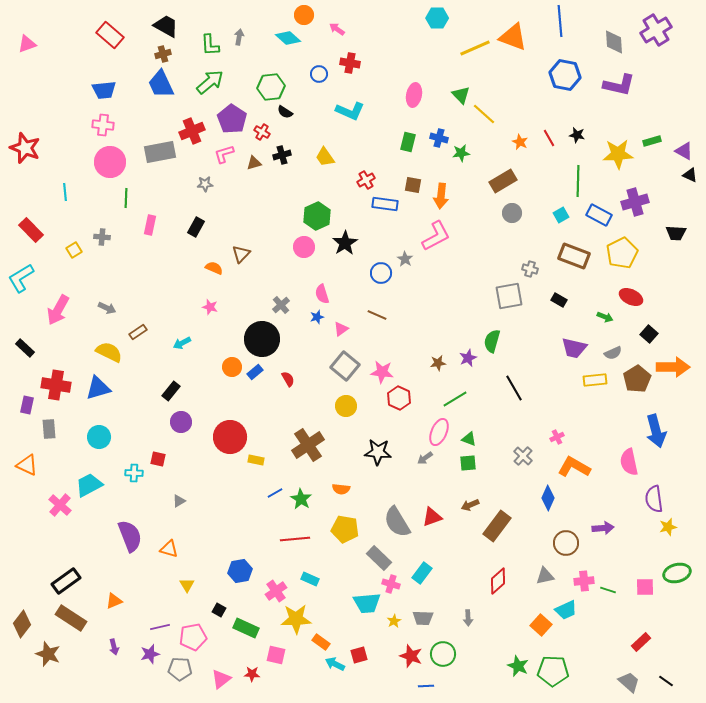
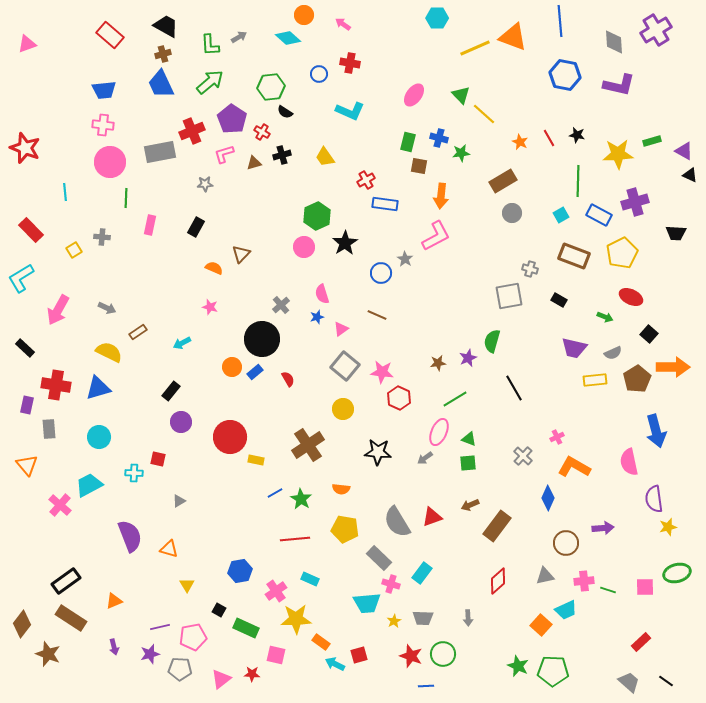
pink arrow at (337, 29): moved 6 px right, 5 px up
gray arrow at (239, 37): rotated 49 degrees clockwise
pink ellipse at (414, 95): rotated 25 degrees clockwise
brown square at (413, 185): moved 6 px right, 19 px up
yellow circle at (346, 406): moved 3 px left, 3 px down
orange triangle at (27, 465): rotated 25 degrees clockwise
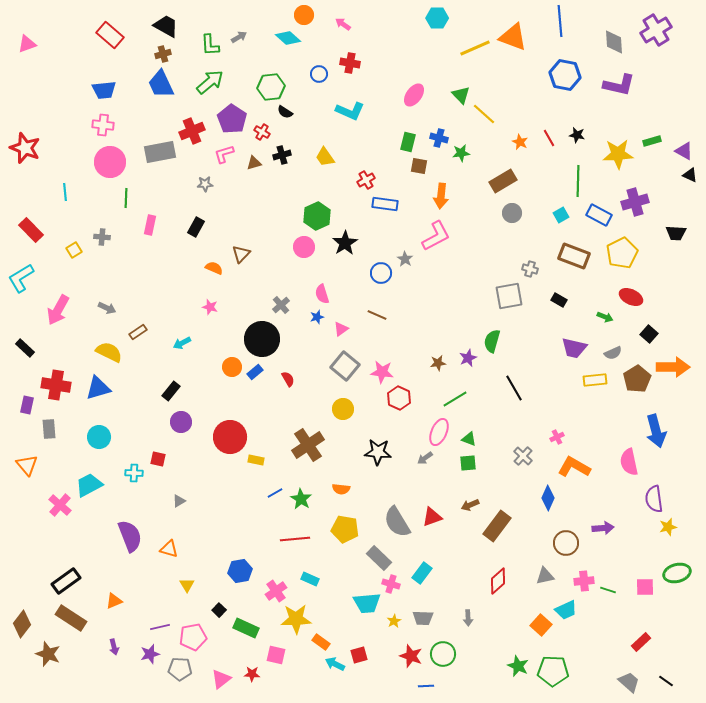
black square at (219, 610): rotated 16 degrees clockwise
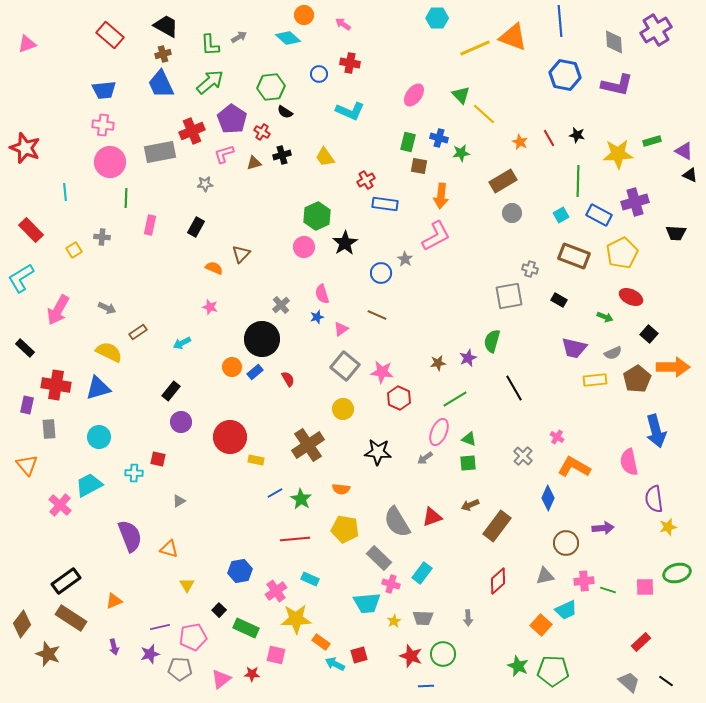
purple L-shape at (619, 85): moved 2 px left
pink cross at (557, 437): rotated 32 degrees counterclockwise
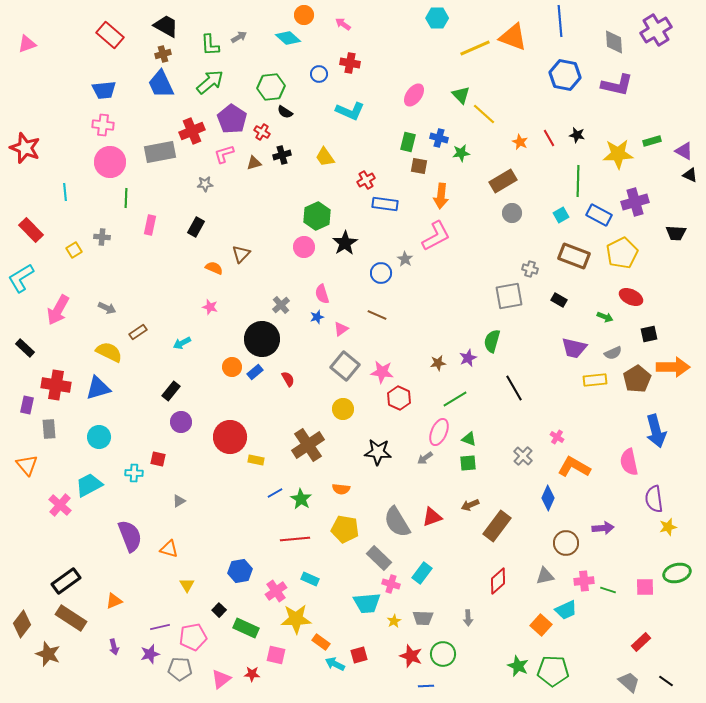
black square at (649, 334): rotated 36 degrees clockwise
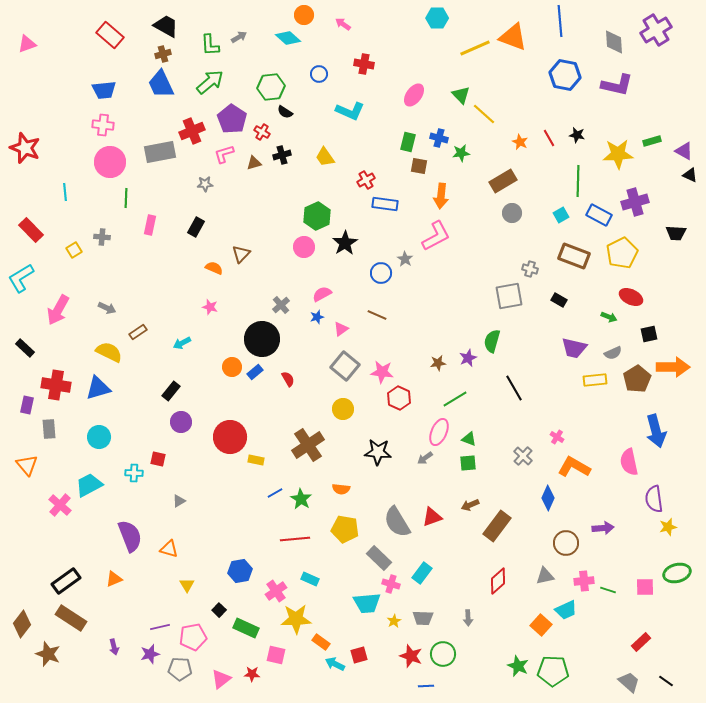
red cross at (350, 63): moved 14 px right, 1 px down
pink semicircle at (322, 294): rotated 78 degrees clockwise
green arrow at (605, 317): moved 4 px right
orange triangle at (114, 601): moved 22 px up
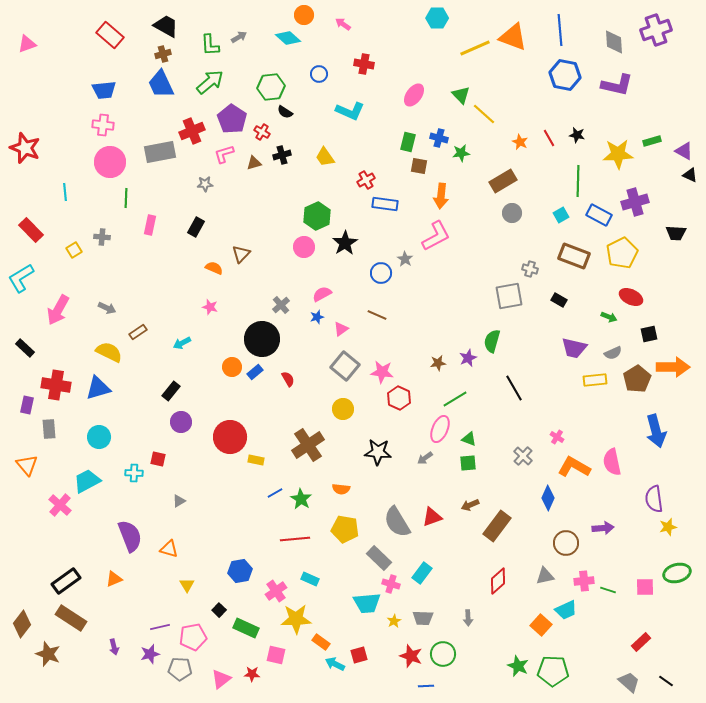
blue line at (560, 21): moved 9 px down
purple cross at (656, 30): rotated 12 degrees clockwise
pink ellipse at (439, 432): moved 1 px right, 3 px up
pink semicircle at (629, 462): moved 17 px left
cyan trapezoid at (89, 485): moved 2 px left, 4 px up
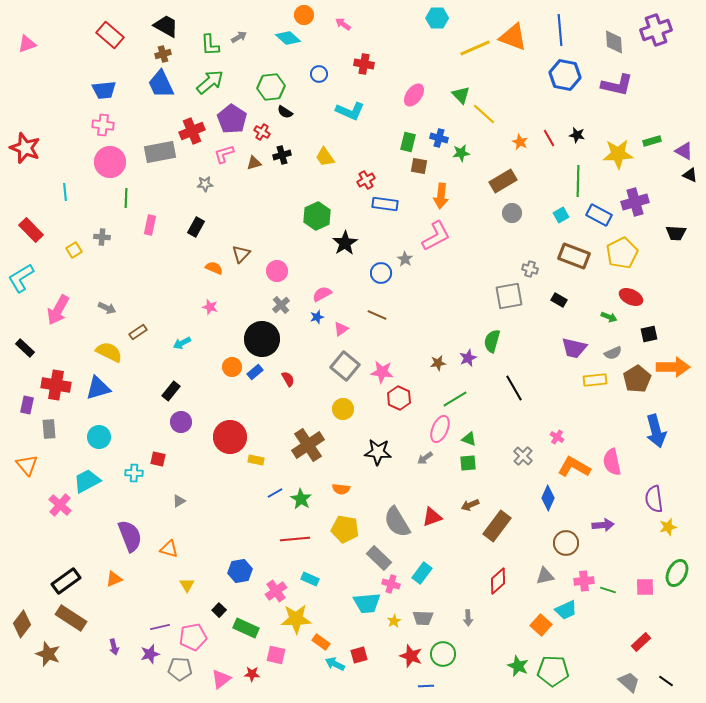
pink circle at (304, 247): moved 27 px left, 24 px down
purple arrow at (603, 528): moved 3 px up
green ellipse at (677, 573): rotated 48 degrees counterclockwise
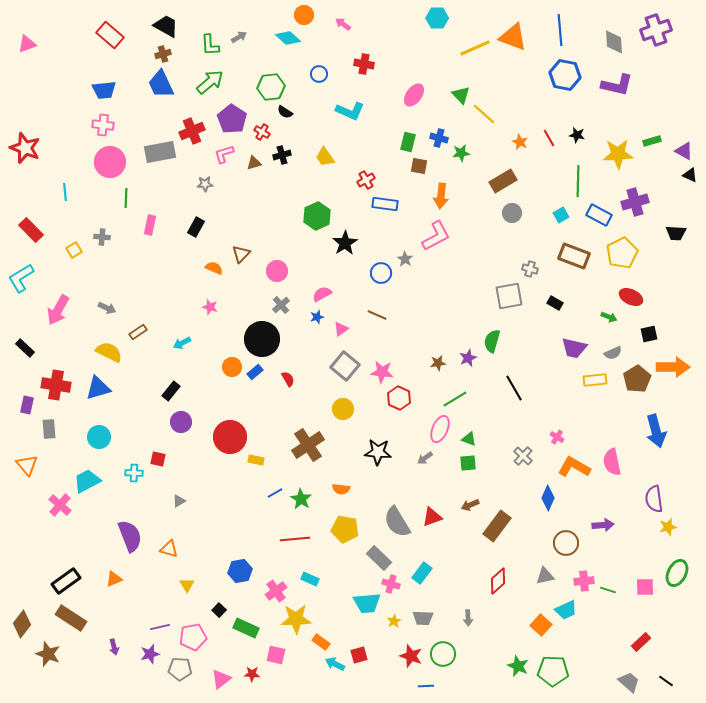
black rectangle at (559, 300): moved 4 px left, 3 px down
